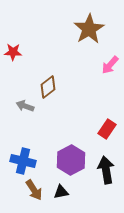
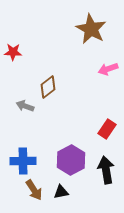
brown star: moved 2 px right; rotated 12 degrees counterclockwise
pink arrow: moved 2 px left, 4 px down; rotated 30 degrees clockwise
blue cross: rotated 15 degrees counterclockwise
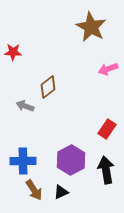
brown star: moved 2 px up
black triangle: rotated 14 degrees counterclockwise
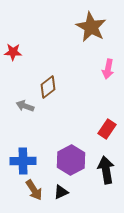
pink arrow: rotated 60 degrees counterclockwise
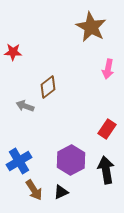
blue cross: moved 4 px left; rotated 30 degrees counterclockwise
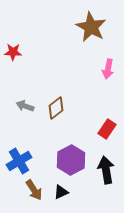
brown diamond: moved 8 px right, 21 px down
